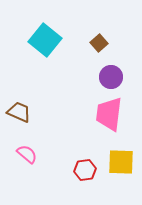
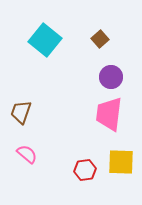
brown square: moved 1 px right, 4 px up
brown trapezoid: moved 2 px right; rotated 95 degrees counterclockwise
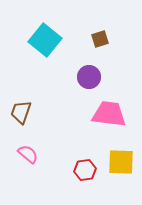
brown square: rotated 24 degrees clockwise
purple circle: moved 22 px left
pink trapezoid: rotated 90 degrees clockwise
pink semicircle: moved 1 px right
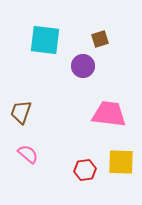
cyan square: rotated 32 degrees counterclockwise
purple circle: moved 6 px left, 11 px up
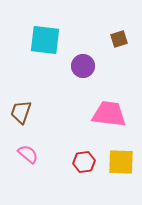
brown square: moved 19 px right
red hexagon: moved 1 px left, 8 px up
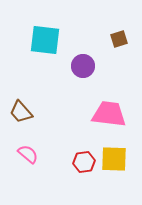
brown trapezoid: rotated 60 degrees counterclockwise
yellow square: moved 7 px left, 3 px up
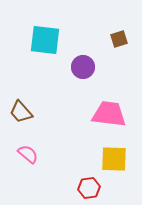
purple circle: moved 1 px down
red hexagon: moved 5 px right, 26 px down
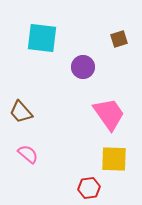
cyan square: moved 3 px left, 2 px up
pink trapezoid: rotated 48 degrees clockwise
